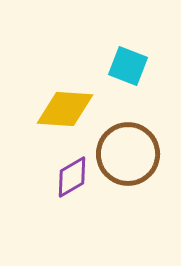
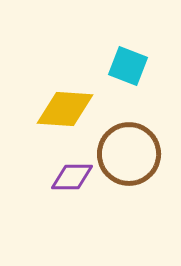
brown circle: moved 1 px right
purple diamond: rotated 30 degrees clockwise
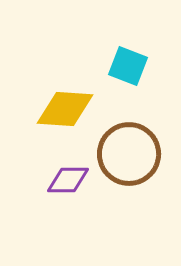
purple diamond: moved 4 px left, 3 px down
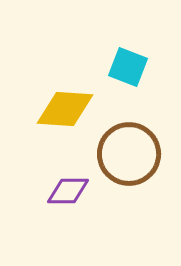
cyan square: moved 1 px down
purple diamond: moved 11 px down
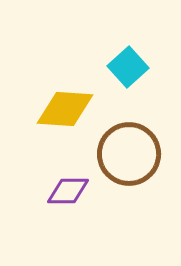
cyan square: rotated 27 degrees clockwise
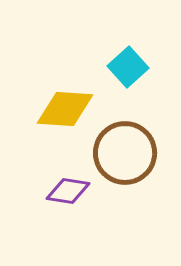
brown circle: moved 4 px left, 1 px up
purple diamond: rotated 9 degrees clockwise
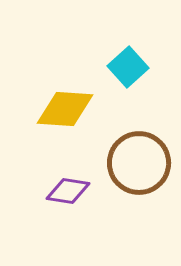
brown circle: moved 14 px right, 10 px down
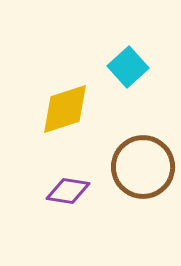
yellow diamond: rotated 22 degrees counterclockwise
brown circle: moved 4 px right, 4 px down
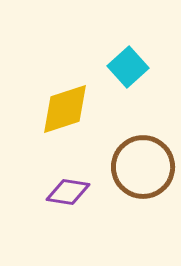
purple diamond: moved 1 px down
